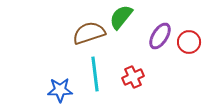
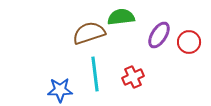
green semicircle: rotated 44 degrees clockwise
purple ellipse: moved 1 px left, 1 px up
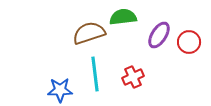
green semicircle: moved 2 px right
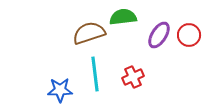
red circle: moved 7 px up
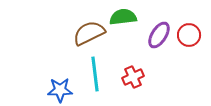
brown semicircle: rotated 8 degrees counterclockwise
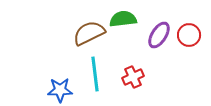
green semicircle: moved 2 px down
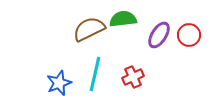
brown semicircle: moved 4 px up
cyan line: rotated 20 degrees clockwise
blue star: moved 1 px left, 7 px up; rotated 20 degrees counterclockwise
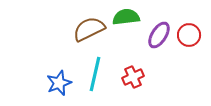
green semicircle: moved 3 px right, 2 px up
